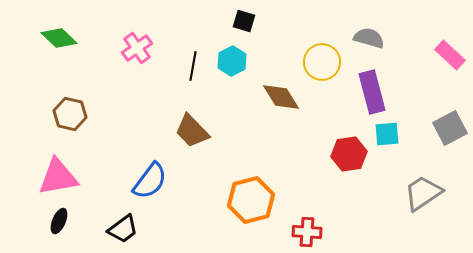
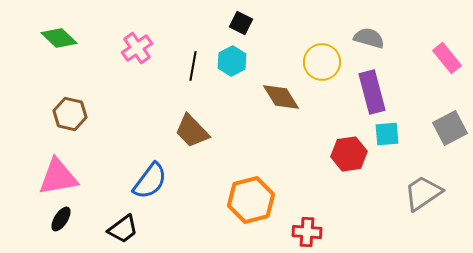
black square: moved 3 px left, 2 px down; rotated 10 degrees clockwise
pink rectangle: moved 3 px left, 3 px down; rotated 8 degrees clockwise
black ellipse: moved 2 px right, 2 px up; rotated 10 degrees clockwise
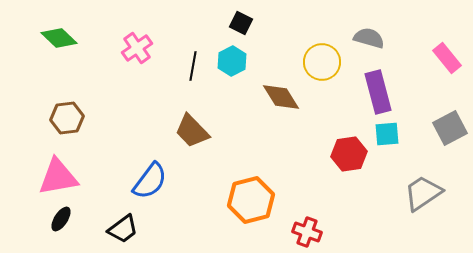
purple rectangle: moved 6 px right
brown hexagon: moved 3 px left, 4 px down; rotated 20 degrees counterclockwise
red cross: rotated 16 degrees clockwise
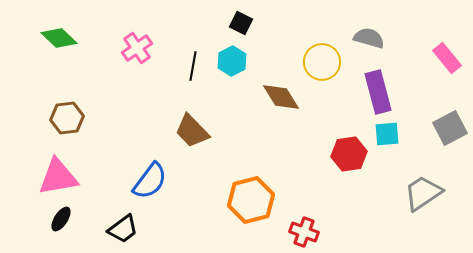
red cross: moved 3 px left
